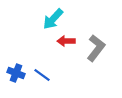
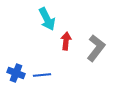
cyan arrow: moved 6 px left; rotated 70 degrees counterclockwise
red arrow: rotated 96 degrees clockwise
blue line: rotated 42 degrees counterclockwise
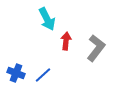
blue line: moved 1 px right; rotated 36 degrees counterclockwise
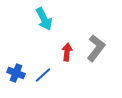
cyan arrow: moved 3 px left
red arrow: moved 1 px right, 11 px down
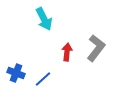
blue line: moved 4 px down
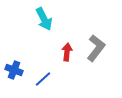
blue cross: moved 2 px left, 3 px up
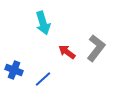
cyan arrow: moved 1 px left, 4 px down; rotated 10 degrees clockwise
red arrow: rotated 60 degrees counterclockwise
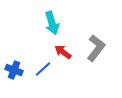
cyan arrow: moved 9 px right
red arrow: moved 4 px left
blue line: moved 10 px up
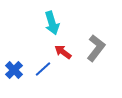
blue cross: rotated 24 degrees clockwise
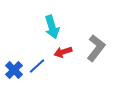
cyan arrow: moved 4 px down
red arrow: rotated 54 degrees counterclockwise
blue line: moved 6 px left, 3 px up
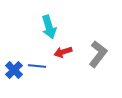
cyan arrow: moved 3 px left
gray L-shape: moved 2 px right, 6 px down
blue line: rotated 48 degrees clockwise
